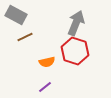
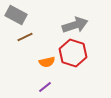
gray arrow: moved 1 px left, 2 px down; rotated 50 degrees clockwise
red hexagon: moved 2 px left, 2 px down
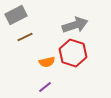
gray rectangle: rotated 55 degrees counterclockwise
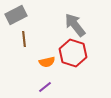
gray arrow: rotated 110 degrees counterclockwise
brown line: moved 1 px left, 2 px down; rotated 70 degrees counterclockwise
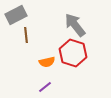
brown line: moved 2 px right, 4 px up
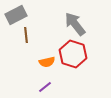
gray arrow: moved 1 px up
red hexagon: moved 1 px down
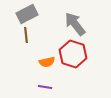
gray rectangle: moved 11 px right, 1 px up
purple line: rotated 48 degrees clockwise
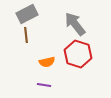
red hexagon: moved 5 px right
purple line: moved 1 px left, 2 px up
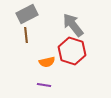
gray arrow: moved 2 px left, 1 px down
red hexagon: moved 6 px left, 3 px up
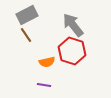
gray rectangle: moved 1 px down
brown line: rotated 28 degrees counterclockwise
